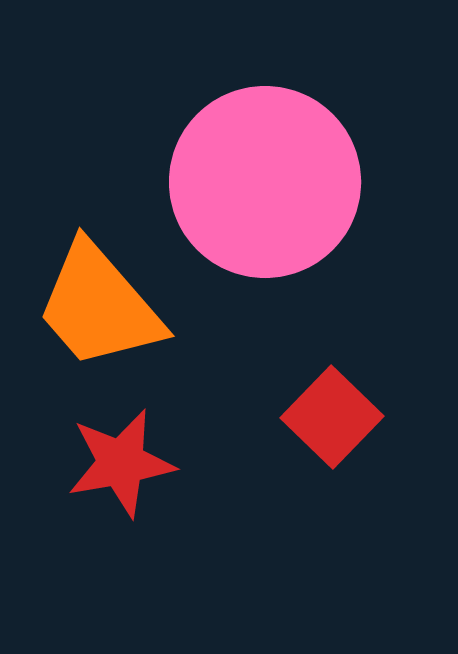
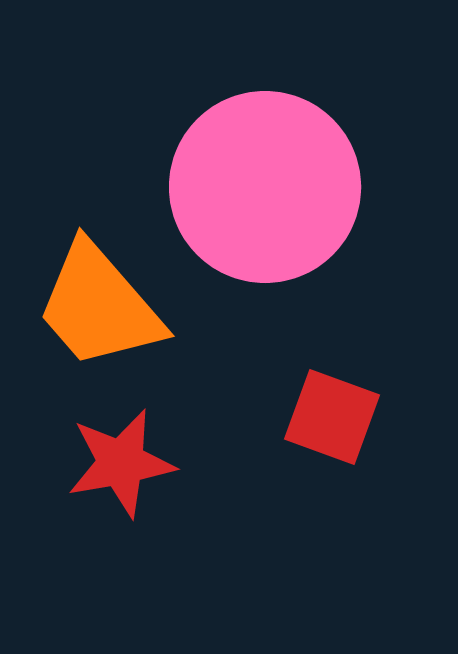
pink circle: moved 5 px down
red square: rotated 24 degrees counterclockwise
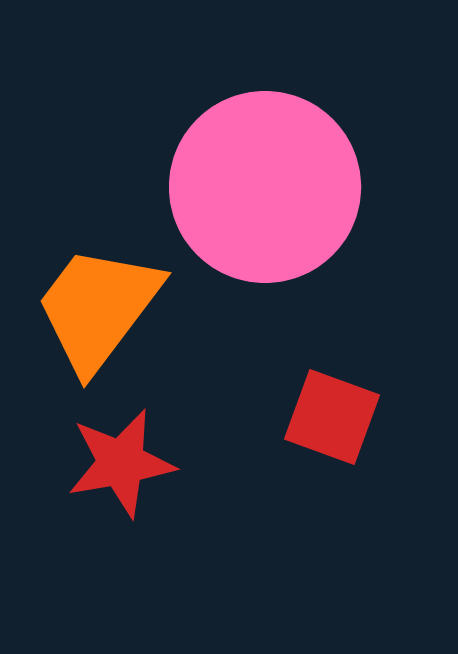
orange trapezoid: moved 1 px left, 2 px down; rotated 78 degrees clockwise
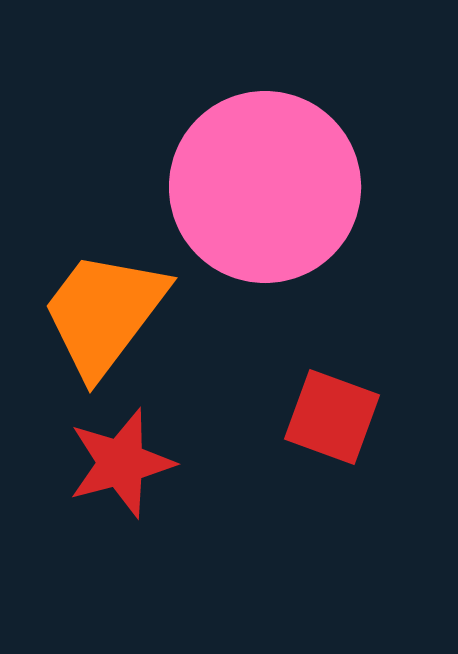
orange trapezoid: moved 6 px right, 5 px down
red star: rotated 5 degrees counterclockwise
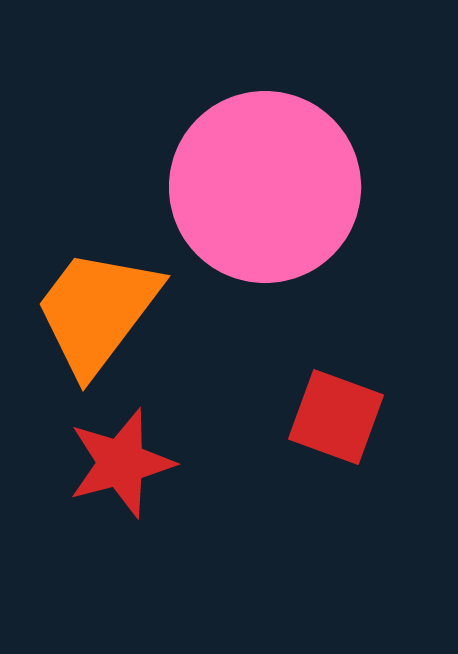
orange trapezoid: moved 7 px left, 2 px up
red square: moved 4 px right
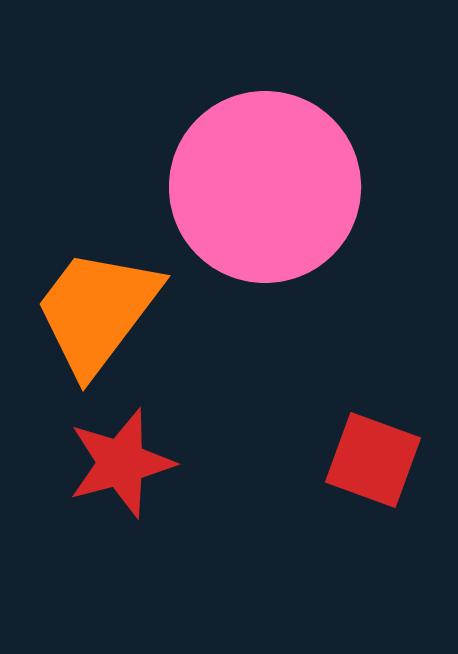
red square: moved 37 px right, 43 px down
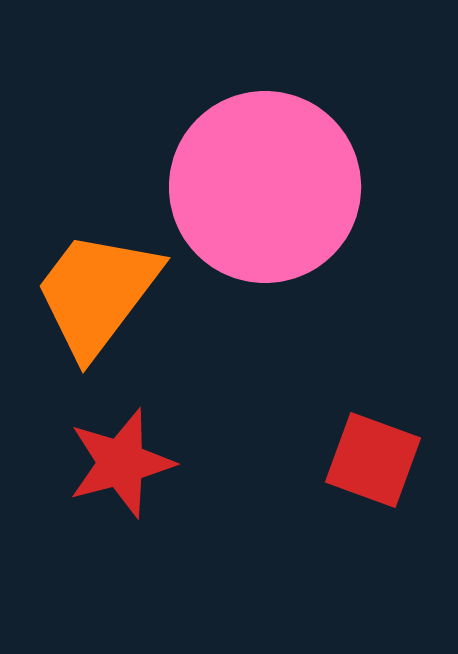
orange trapezoid: moved 18 px up
